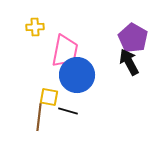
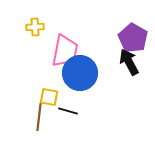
blue circle: moved 3 px right, 2 px up
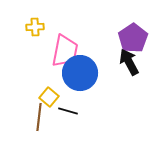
purple pentagon: rotated 8 degrees clockwise
yellow square: rotated 30 degrees clockwise
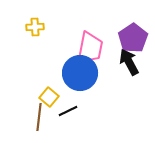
pink trapezoid: moved 25 px right, 3 px up
black line: rotated 42 degrees counterclockwise
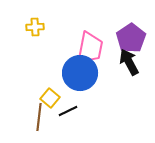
purple pentagon: moved 2 px left
yellow square: moved 1 px right, 1 px down
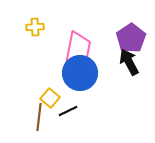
pink trapezoid: moved 12 px left
